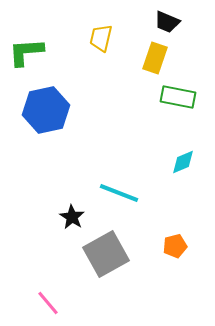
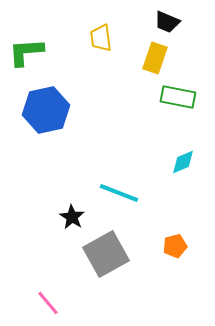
yellow trapezoid: rotated 20 degrees counterclockwise
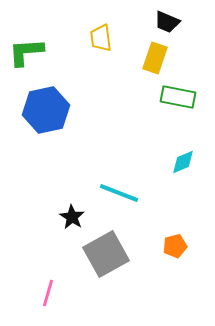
pink line: moved 10 px up; rotated 56 degrees clockwise
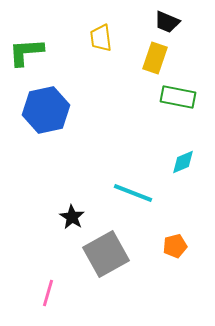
cyan line: moved 14 px right
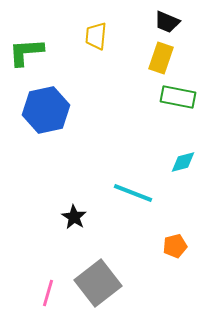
yellow trapezoid: moved 5 px left, 2 px up; rotated 12 degrees clockwise
yellow rectangle: moved 6 px right
cyan diamond: rotated 8 degrees clockwise
black star: moved 2 px right
gray square: moved 8 px left, 29 px down; rotated 9 degrees counterclockwise
